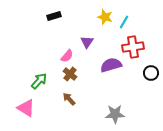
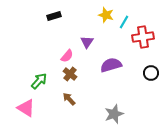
yellow star: moved 1 px right, 2 px up
red cross: moved 10 px right, 10 px up
gray star: moved 1 px left; rotated 18 degrees counterclockwise
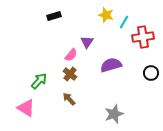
pink semicircle: moved 4 px right, 1 px up
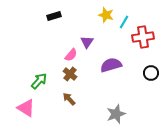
gray star: moved 2 px right
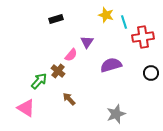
black rectangle: moved 2 px right, 3 px down
cyan line: rotated 48 degrees counterclockwise
brown cross: moved 12 px left, 3 px up
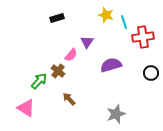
black rectangle: moved 1 px right, 1 px up
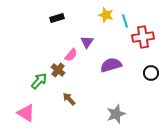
cyan line: moved 1 px right, 1 px up
brown cross: moved 1 px up
pink triangle: moved 5 px down
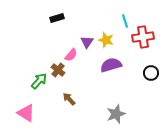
yellow star: moved 25 px down
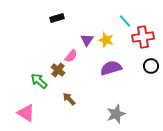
cyan line: rotated 24 degrees counterclockwise
purple triangle: moved 2 px up
pink semicircle: moved 1 px down
purple semicircle: moved 3 px down
black circle: moved 7 px up
green arrow: rotated 90 degrees counterclockwise
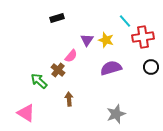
black circle: moved 1 px down
brown arrow: rotated 40 degrees clockwise
